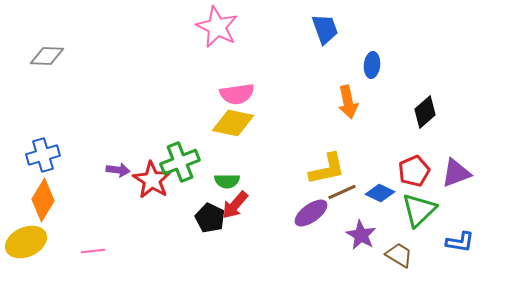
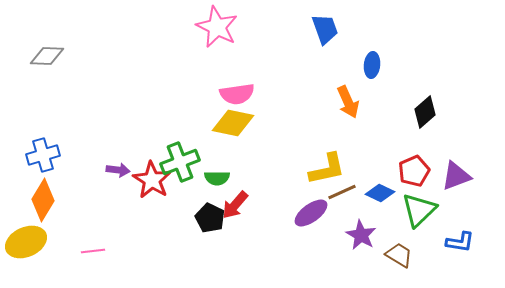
orange arrow: rotated 12 degrees counterclockwise
purple triangle: moved 3 px down
green semicircle: moved 10 px left, 3 px up
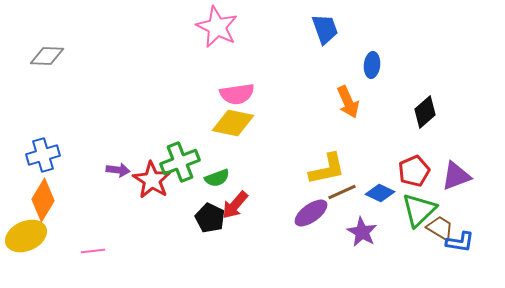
green semicircle: rotated 20 degrees counterclockwise
purple star: moved 1 px right, 3 px up
yellow ellipse: moved 6 px up
brown trapezoid: moved 41 px right, 27 px up
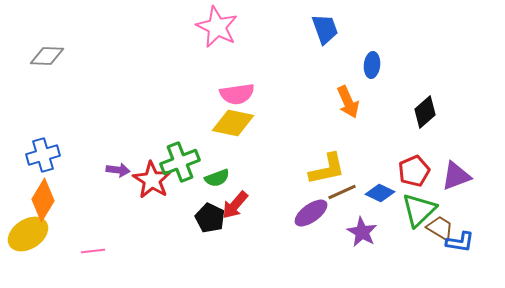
yellow ellipse: moved 2 px right, 2 px up; rotated 9 degrees counterclockwise
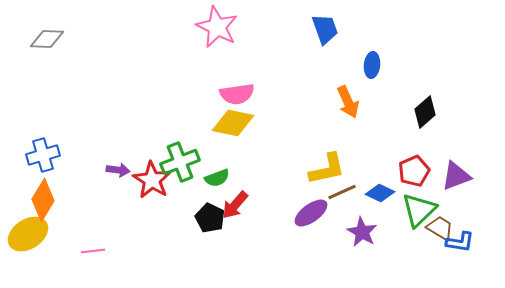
gray diamond: moved 17 px up
